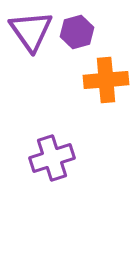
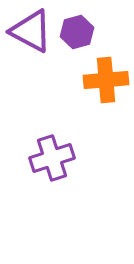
purple triangle: rotated 27 degrees counterclockwise
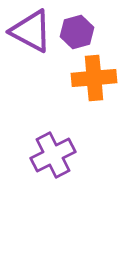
orange cross: moved 12 px left, 2 px up
purple cross: moved 1 px right, 3 px up; rotated 9 degrees counterclockwise
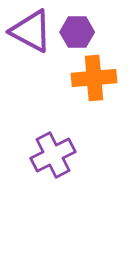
purple hexagon: rotated 16 degrees clockwise
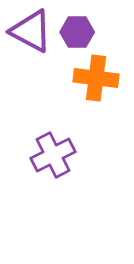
orange cross: moved 2 px right; rotated 12 degrees clockwise
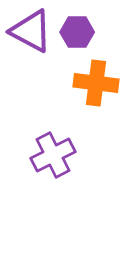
orange cross: moved 5 px down
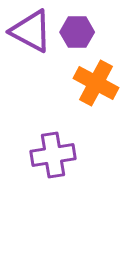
orange cross: rotated 21 degrees clockwise
purple cross: rotated 18 degrees clockwise
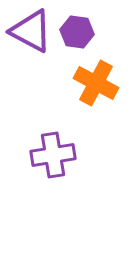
purple hexagon: rotated 8 degrees clockwise
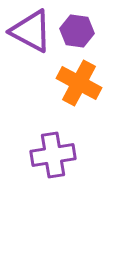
purple hexagon: moved 1 px up
orange cross: moved 17 px left
